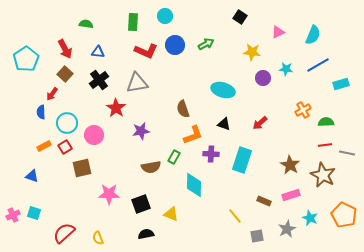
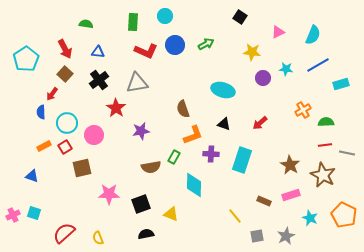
gray star at (287, 229): moved 1 px left, 7 px down
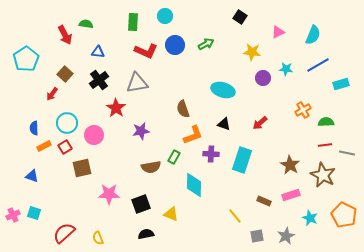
red arrow at (65, 49): moved 14 px up
blue semicircle at (41, 112): moved 7 px left, 16 px down
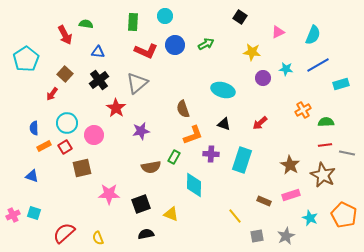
gray triangle at (137, 83): rotated 30 degrees counterclockwise
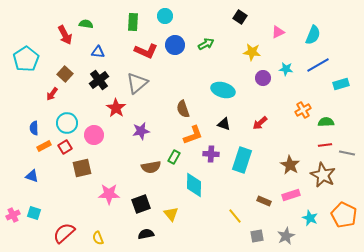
yellow triangle at (171, 214): rotated 28 degrees clockwise
